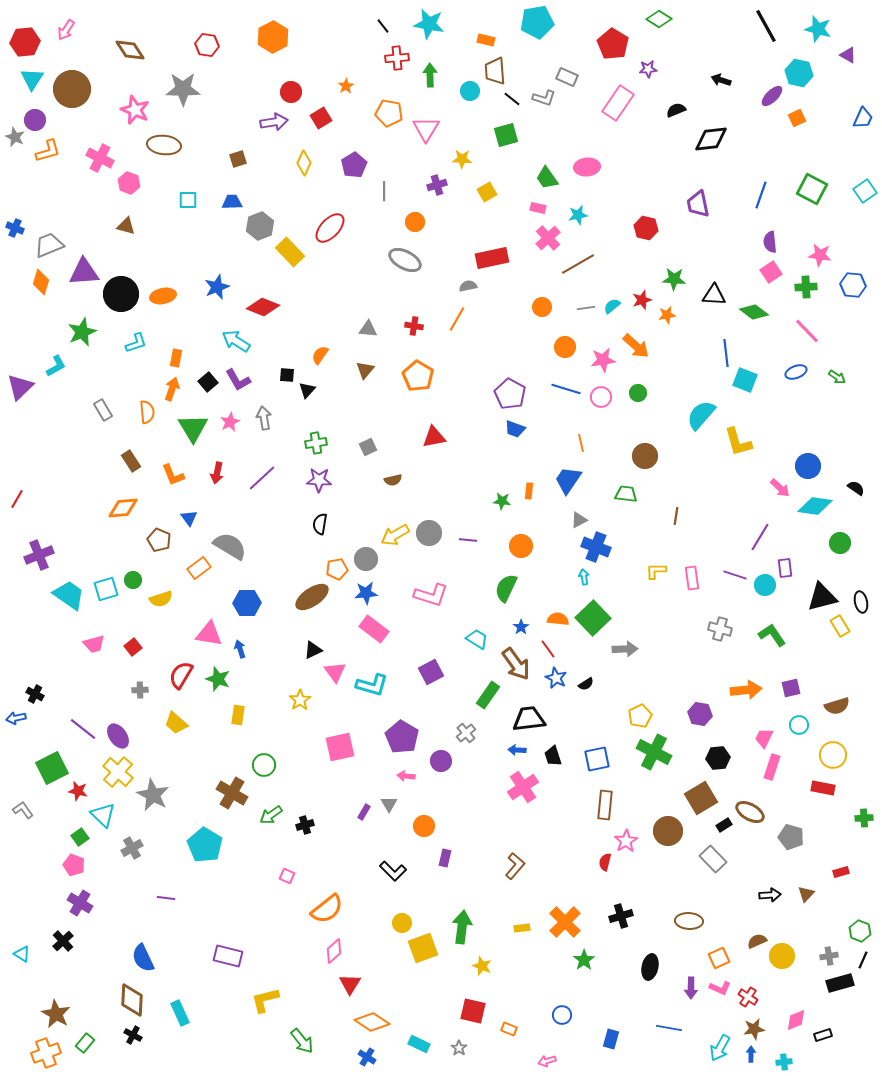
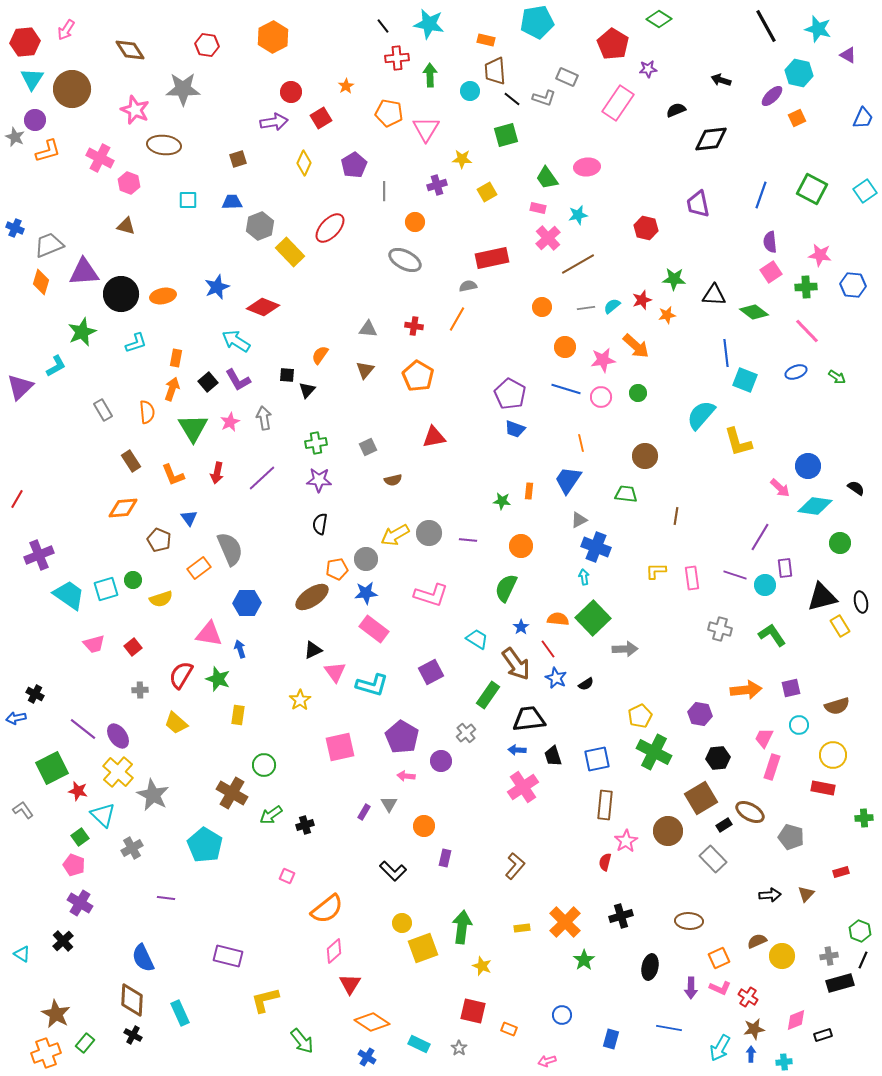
gray semicircle at (230, 546): moved 3 px down; rotated 36 degrees clockwise
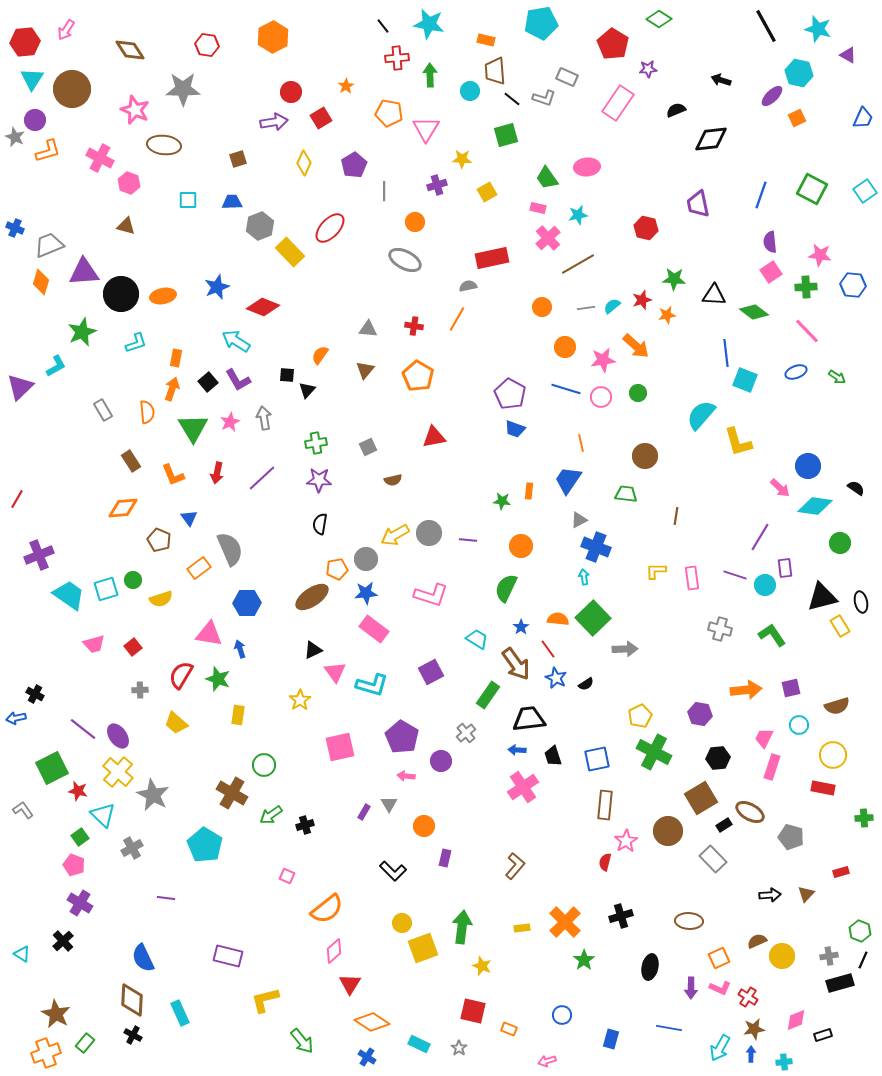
cyan pentagon at (537, 22): moved 4 px right, 1 px down
